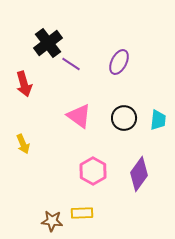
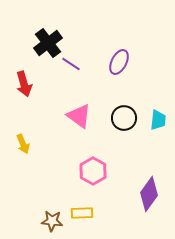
purple diamond: moved 10 px right, 20 px down
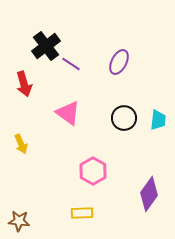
black cross: moved 2 px left, 3 px down
pink triangle: moved 11 px left, 3 px up
yellow arrow: moved 2 px left
brown star: moved 33 px left
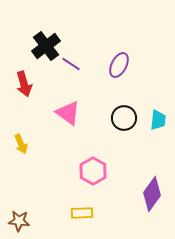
purple ellipse: moved 3 px down
purple diamond: moved 3 px right
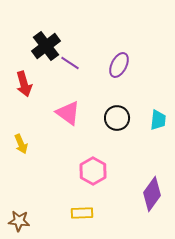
purple line: moved 1 px left, 1 px up
black circle: moved 7 px left
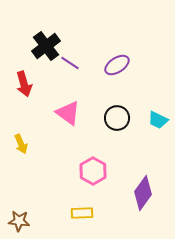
purple ellipse: moved 2 px left; rotated 30 degrees clockwise
cyan trapezoid: rotated 110 degrees clockwise
purple diamond: moved 9 px left, 1 px up
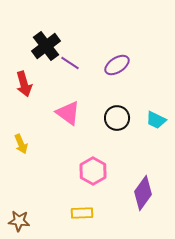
cyan trapezoid: moved 2 px left
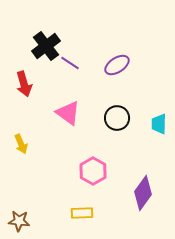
cyan trapezoid: moved 3 px right, 4 px down; rotated 65 degrees clockwise
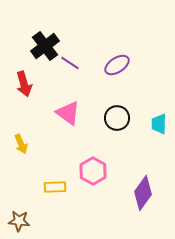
black cross: moved 1 px left
yellow rectangle: moved 27 px left, 26 px up
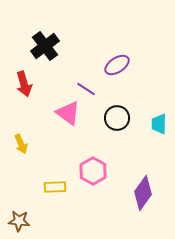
purple line: moved 16 px right, 26 px down
